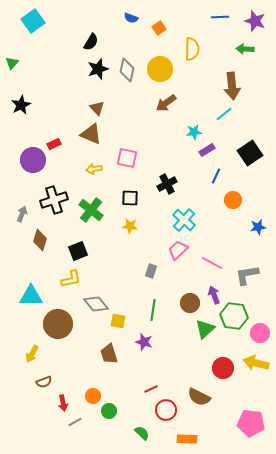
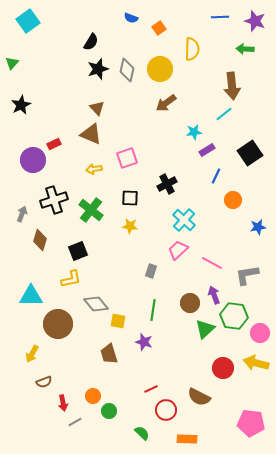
cyan square at (33, 21): moved 5 px left
pink square at (127, 158): rotated 30 degrees counterclockwise
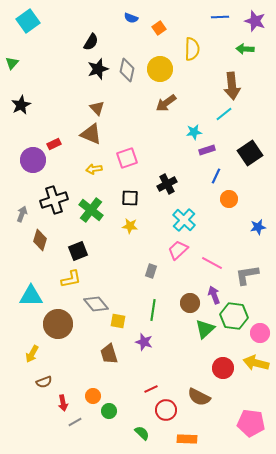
purple rectangle at (207, 150): rotated 14 degrees clockwise
orange circle at (233, 200): moved 4 px left, 1 px up
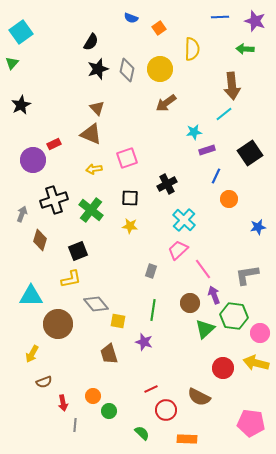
cyan square at (28, 21): moved 7 px left, 11 px down
pink line at (212, 263): moved 9 px left, 6 px down; rotated 25 degrees clockwise
gray line at (75, 422): moved 3 px down; rotated 56 degrees counterclockwise
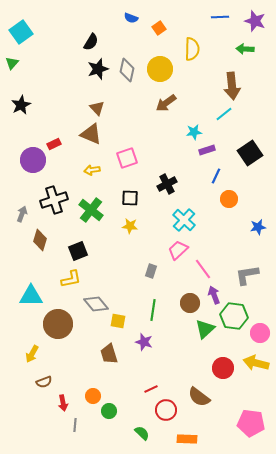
yellow arrow at (94, 169): moved 2 px left, 1 px down
brown semicircle at (199, 397): rotated 10 degrees clockwise
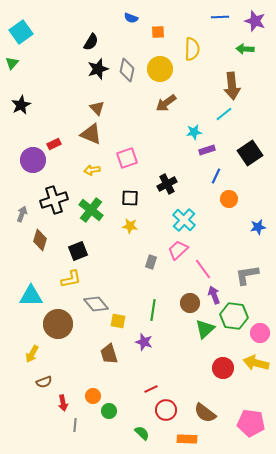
orange square at (159, 28): moved 1 px left, 4 px down; rotated 32 degrees clockwise
gray rectangle at (151, 271): moved 9 px up
brown semicircle at (199, 397): moved 6 px right, 16 px down
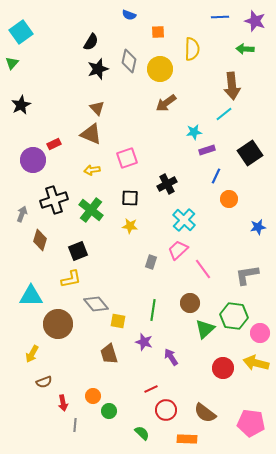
blue semicircle at (131, 18): moved 2 px left, 3 px up
gray diamond at (127, 70): moved 2 px right, 9 px up
purple arrow at (214, 295): moved 43 px left, 62 px down; rotated 12 degrees counterclockwise
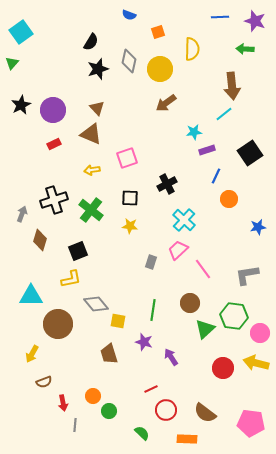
orange square at (158, 32): rotated 16 degrees counterclockwise
purple circle at (33, 160): moved 20 px right, 50 px up
